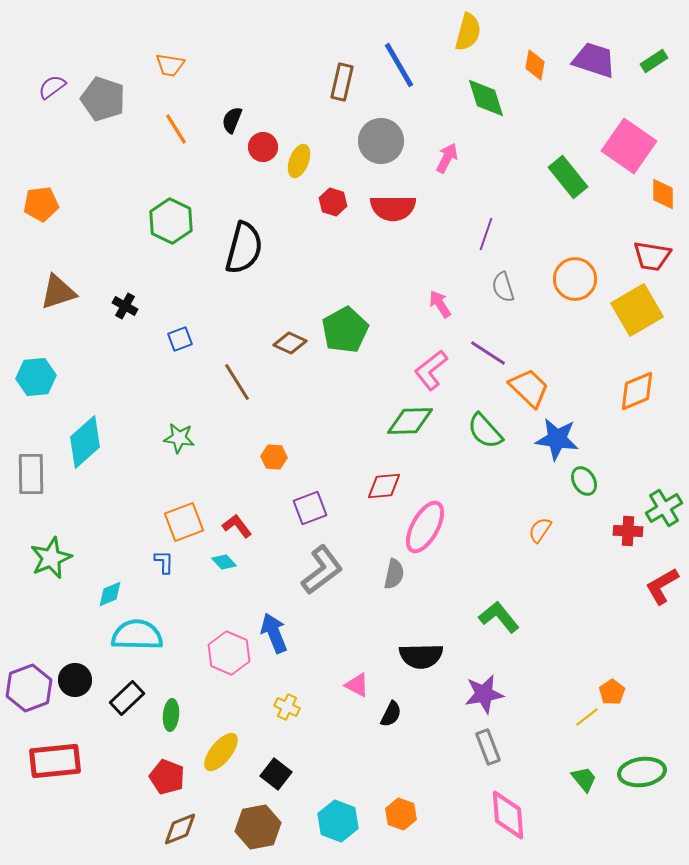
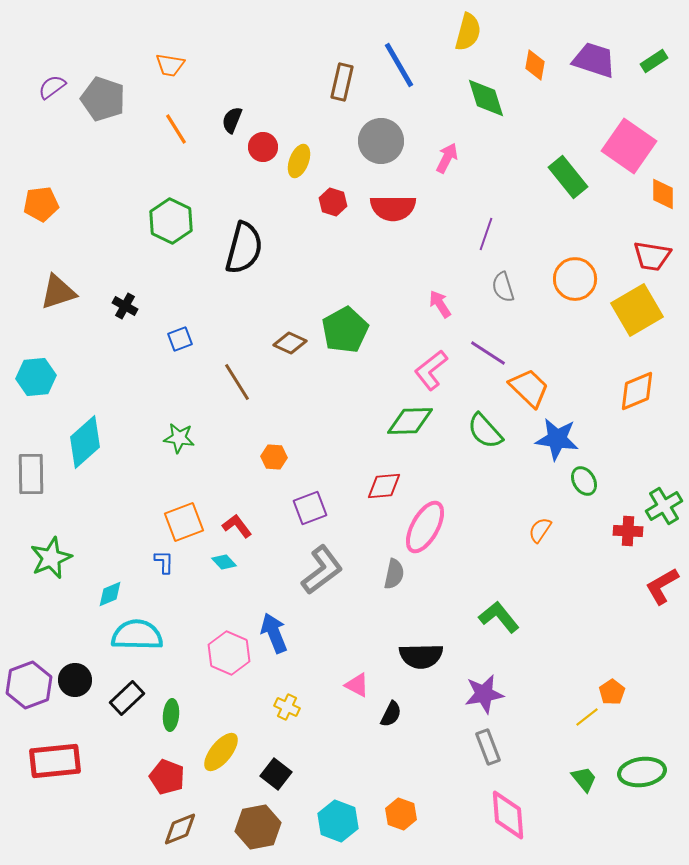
green cross at (664, 508): moved 2 px up
purple hexagon at (29, 688): moved 3 px up
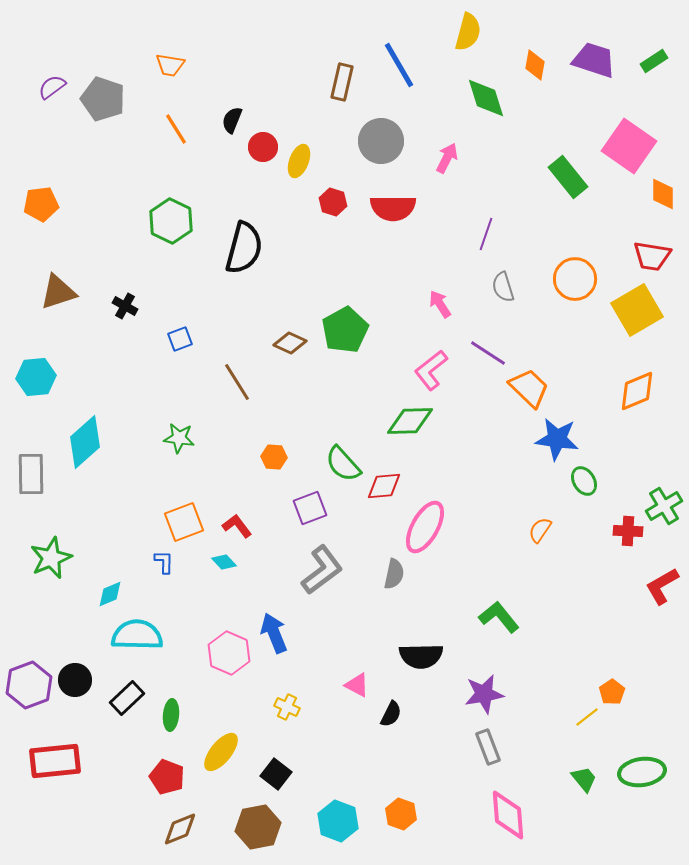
green semicircle at (485, 431): moved 142 px left, 33 px down
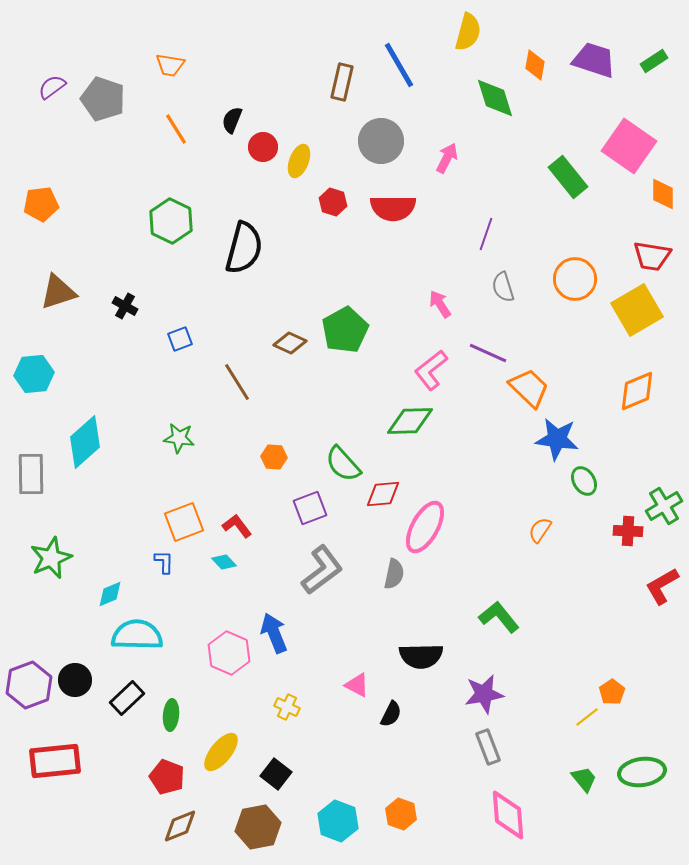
green diamond at (486, 98): moved 9 px right
purple line at (488, 353): rotated 9 degrees counterclockwise
cyan hexagon at (36, 377): moved 2 px left, 3 px up
red diamond at (384, 486): moved 1 px left, 8 px down
brown diamond at (180, 829): moved 3 px up
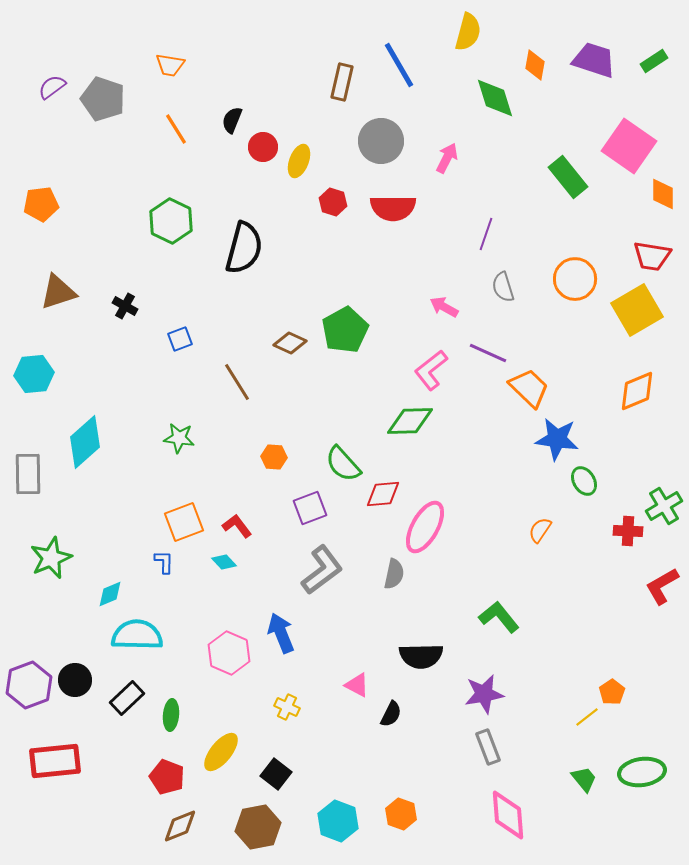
pink arrow at (440, 304): moved 4 px right, 3 px down; rotated 28 degrees counterclockwise
gray rectangle at (31, 474): moved 3 px left
blue arrow at (274, 633): moved 7 px right
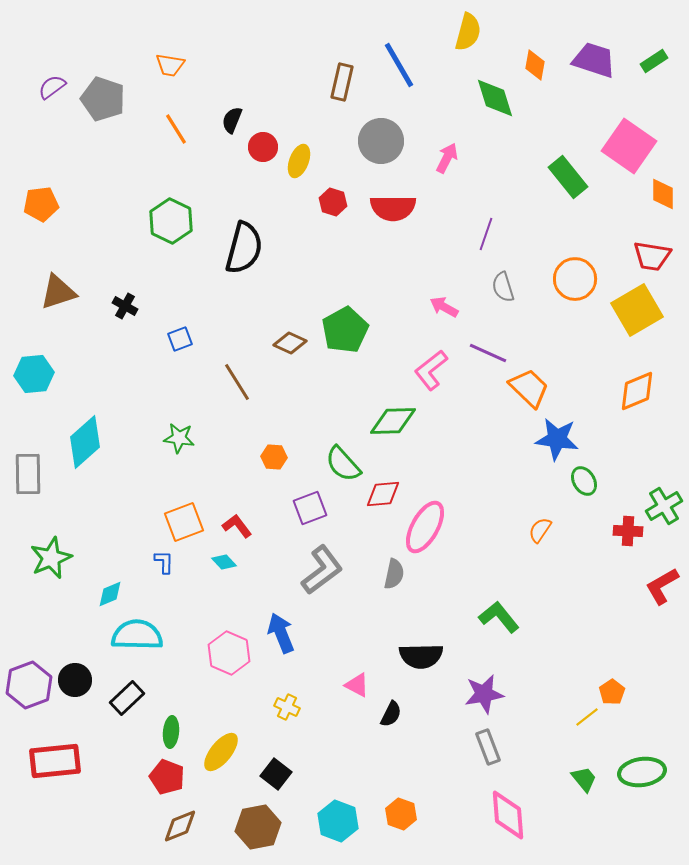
green diamond at (410, 421): moved 17 px left
green ellipse at (171, 715): moved 17 px down
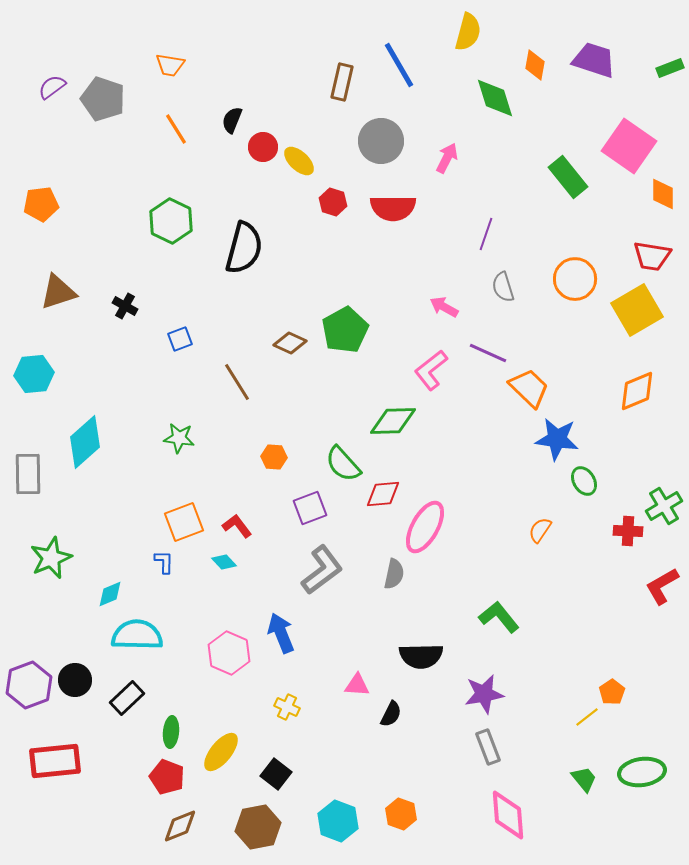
green rectangle at (654, 61): moved 16 px right, 7 px down; rotated 12 degrees clockwise
yellow ellipse at (299, 161): rotated 68 degrees counterclockwise
pink triangle at (357, 685): rotated 24 degrees counterclockwise
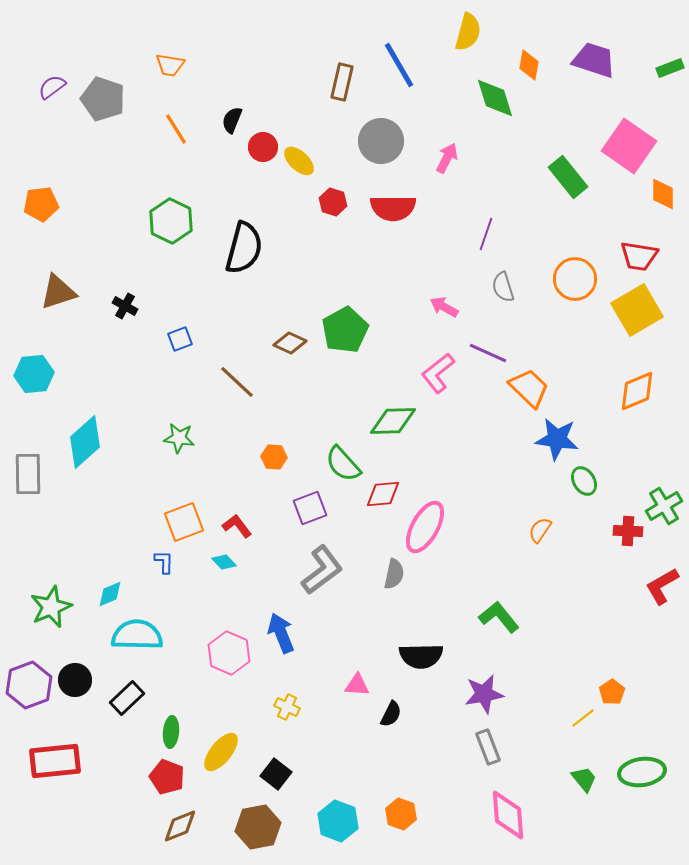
orange diamond at (535, 65): moved 6 px left
red trapezoid at (652, 256): moved 13 px left
pink L-shape at (431, 370): moved 7 px right, 3 px down
brown line at (237, 382): rotated 15 degrees counterclockwise
green star at (51, 558): moved 49 px down
yellow line at (587, 717): moved 4 px left, 1 px down
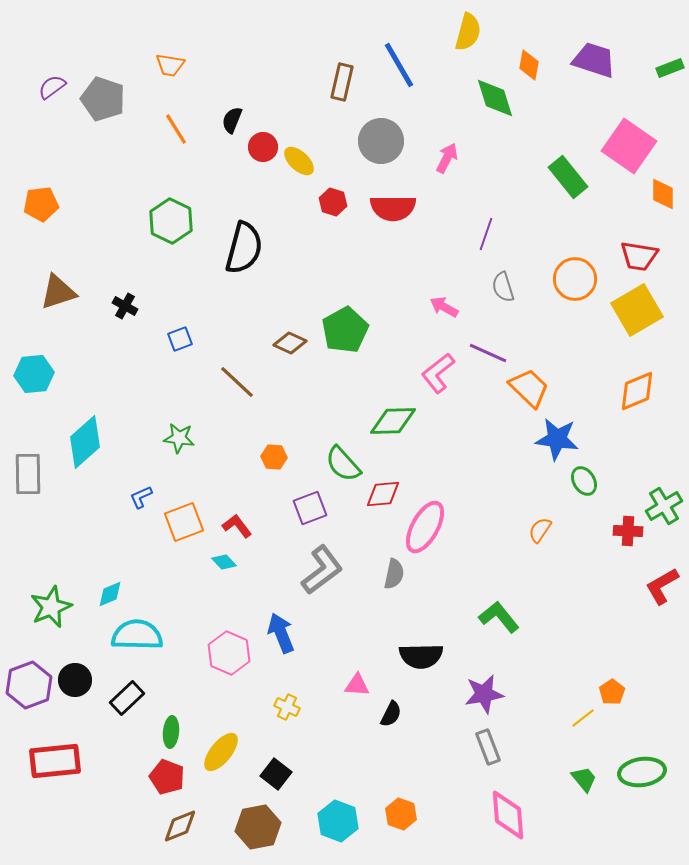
blue L-shape at (164, 562): moved 23 px left, 65 px up; rotated 115 degrees counterclockwise
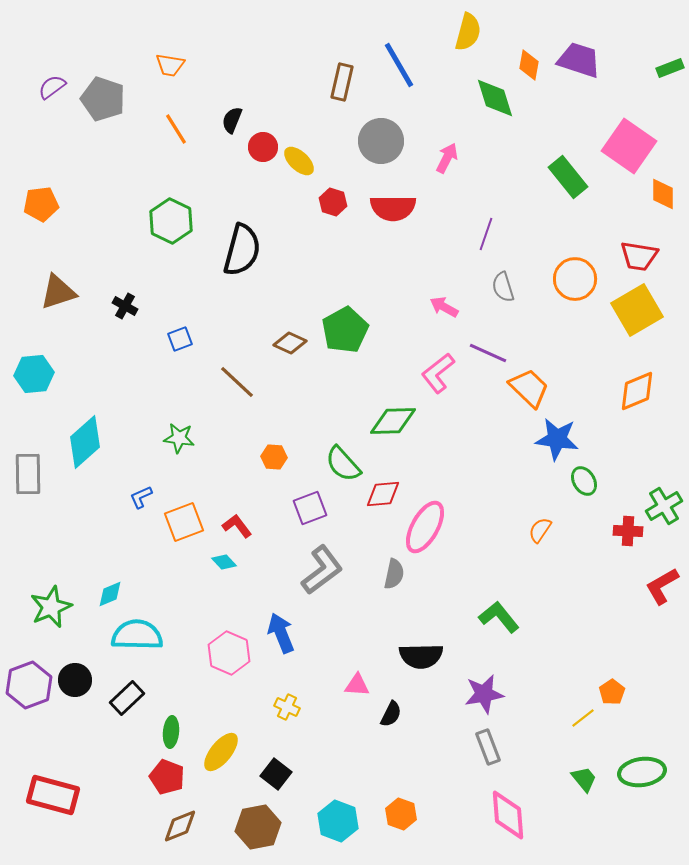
purple trapezoid at (594, 60): moved 15 px left
black semicircle at (244, 248): moved 2 px left, 2 px down
red rectangle at (55, 761): moved 2 px left, 34 px down; rotated 21 degrees clockwise
